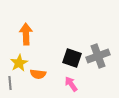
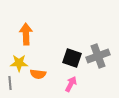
yellow star: rotated 30 degrees clockwise
pink arrow: rotated 63 degrees clockwise
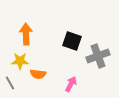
black square: moved 17 px up
yellow star: moved 1 px right, 2 px up
gray line: rotated 24 degrees counterclockwise
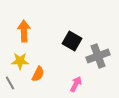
orange arrow: moved 2 px left, 3 px up
black square: rotated 12 degrees clockwise
orange semicircle: rotated 70 degrees counterclockwise
pink arrow: moved 5 px right
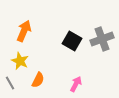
orange arrow: rotated 25 degrees clockwise
gray cross: moved 4 px right, 17 px up
yellow star: rotated 24 degrees clockwise
orange semicircle: moved 6 px down
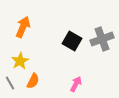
orange arrow: moved 1 px left, 4 px up
yellow star: rotated 18 degrees clockwise
orange semicircle: moved 5 px left, 1 px down
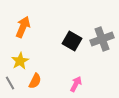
orange semicircle: moved 2 px right
